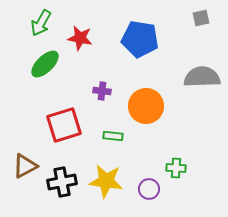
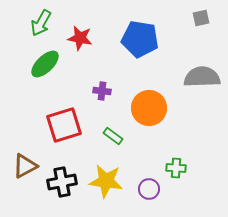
orange circle: moved 3 px right, 2 px down
green rectangle: rotated 30 degrees clockwise
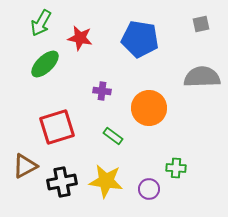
gray square: moved 6 px down
red square: moved 7 px left, 2 px down
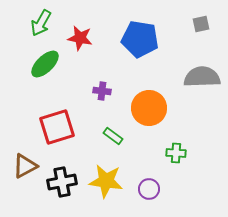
green cross: moved 15 px up
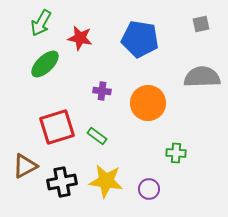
orange circle: moved 1 px left, 5 px up
green rectangle: moved 16 px left
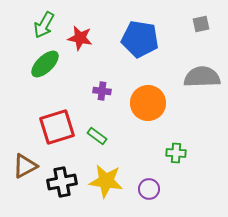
green arrow: moved 3 px right, 2 px down
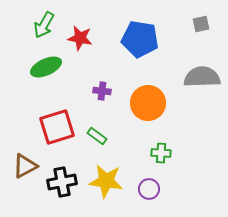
green ellipse: moved 1 px right, 3 px down; rotated 20 degrees clockwise
green cross: moved 15 px left
